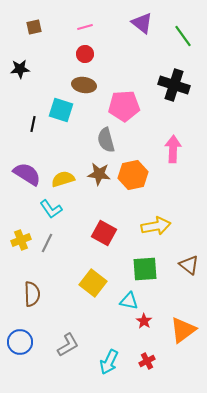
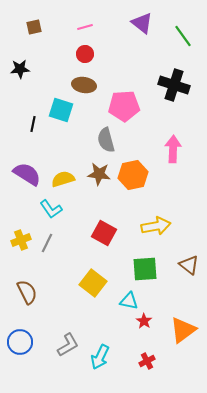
brown semicircle: moved 5 px left, 2 px up; rotated 25 degrees counterclockwise
cyan arrow: moved 9 px left, 5 px up
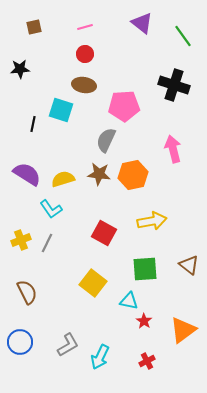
gray semicircle: rotated 40 degrees clockwise
pink arrow: rotated 16 degrees counterclockwise
yellow arrow: moved 4 px left, 5 px up
